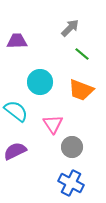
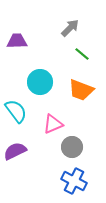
cyan semicircle: rotated 15 degrees clockwise
pink triangle: rotated 40 degrees clockwise
blue cross: moved 3 px right, 2 px up
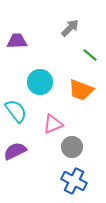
green line: moved 8 px right, 1 px down
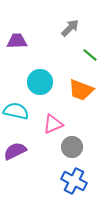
cyan semicircle: rotated 40 degrees counterclockwise
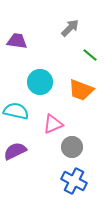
purple trapezoid: rotated 10 degrees clockwise
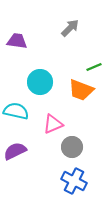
green line: moved 4 px right, 12 px down; rotated 63 degrees counterclockwise
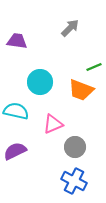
gray circle: moved 3 px right
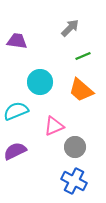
green line: moved 11 px left, 11 px up
orange trapezoid: rotated 20 degrees clockwise
cyan semicircle: rotated 35 degrees counterclockwise
pink triangle: moved 1 px right, 2 px down
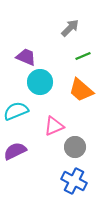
purple trapezoid: moved 9 px right, 16 px down; rotated 15 degrees clockwise
